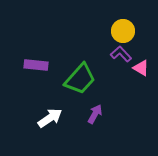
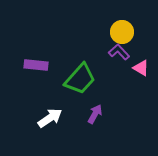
yellow circle: moved 1 px left, 1 px down
purple L-shape: moved 2 px left, 2 px up
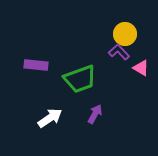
yellow circle: moved 3 px right, 2 px down
green trapezoid: rotated 28 degrees clockwise
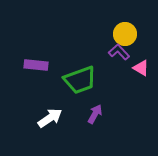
green trapezoid: moved 1 px down
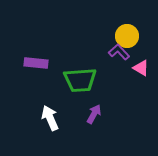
yellow circle: moved 2 px right, 2 px down
purple rectangle: moved 2 px up
green trapezoid: rotated 16 degrees clockwise
purple arrow: moved 1 px left
white arrow: rotated 80 degrees counterclockwise
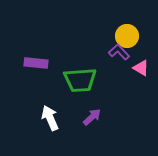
purple arrow: moved 2 px left, 3 px down; rotated 18 degrees clockwise
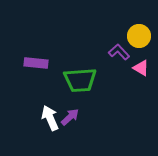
yellow circle: moved 12 px right
purple arrow: moved 22 px left
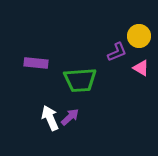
purple L-shape: moved 2 px left; rotated 110 degrees clockwise
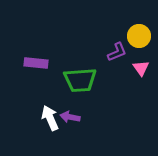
pink triangle: rotated 24 degrees clockwise
purple arrow: rotated 126 degrees counterclockwise
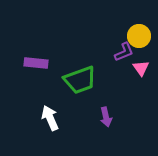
purple L-shape: moved 7 px right
green trapezoid: rotated 16 degrees counterclockwise
purple arrow: moved 36 px right; rotated 114 degrees counterclockwise
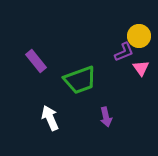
purple rectangle: moved 2 px up; rotated 45 degrees clockwise
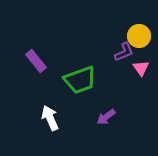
purple arrow: rotated 66 degrees clockwise
